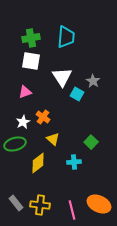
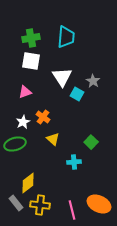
yellow diamond: moved 10 px left, 20 px down
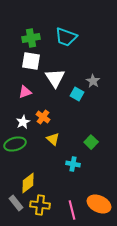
cyan trapezoid: rotated 105 degrees clockwise
white triangle: moved 7 px left, 1 px down
cyan cross: moved 1 px left, 2 px down; rotated 16 degrees clockwise
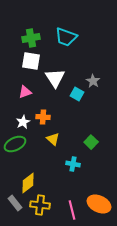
orange cross: rotated 32 degrees counterclockwise
green ellipse: rotated 10 degrees counterclockwise
gray rectangle: moved 1 px left
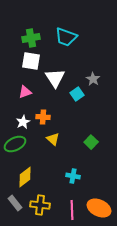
gray star: moved 2 px up
cyan square: rotated 24 degrees clockwise
cyan cross: moved 12 px down
yellow diamond: moved 3 px left, 6 px up
orange ellipse: moved 4 px down
pink line: rotated 12 degrees clockwise
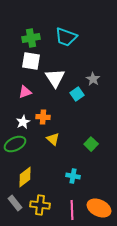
green square: moved 2 px down
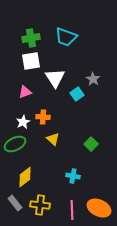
white square: rotated 18 degrees counterclockwise
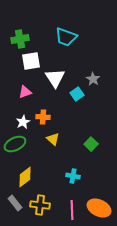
green cross: moved 11 px left, 1 px down
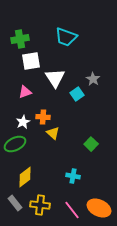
yellow triangle: moved 6 px up
pink line: rotated 36 degrees counterclockwise
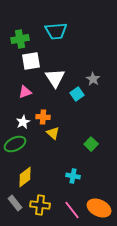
cyan trapezoid: moved 10 px left, 6 px up; rotated 25 degrees counterclockwise
